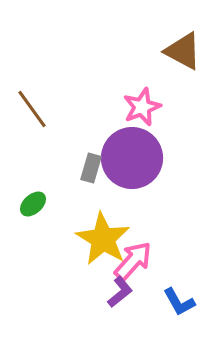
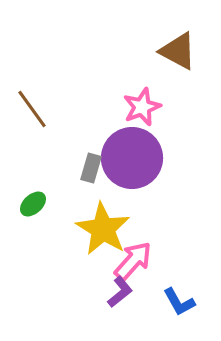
brown triangle: moved 5 px left
yellow star: moved 10 px up
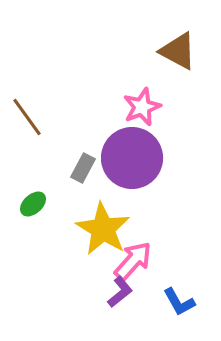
brown line: moved 5 px left, 8 px down
gray rectangle: moved 8 px left; rotated 12 degrees clockwise
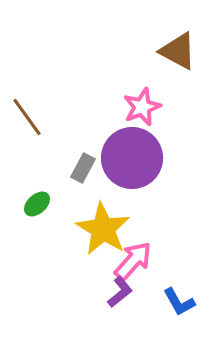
green ellipse: moved 4 px right
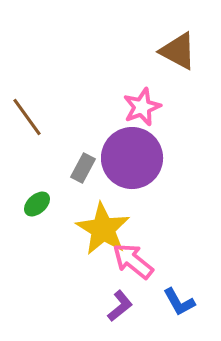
pink arrow: rotated 93 degrees counterclockwise
purple L-shape: moved 14 px down
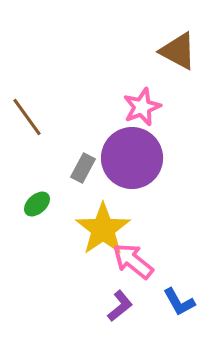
yellow star: rotated 6 degrees clockwise
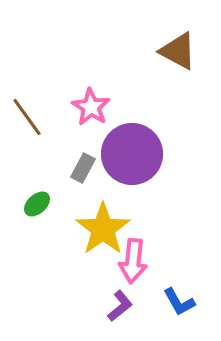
pink star: moved 51 px left; rotated 18 degrees counterclockwise
purple circle: moved 4 px up
pink arrow: rotated 123 degrees counterclockwise
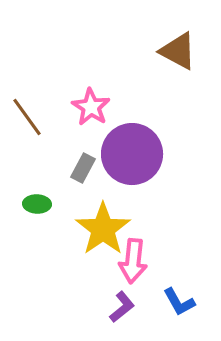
green ellipse: rotated 44 degrees clockwise
purple L-shape: moved 2 px right, 1 px down
